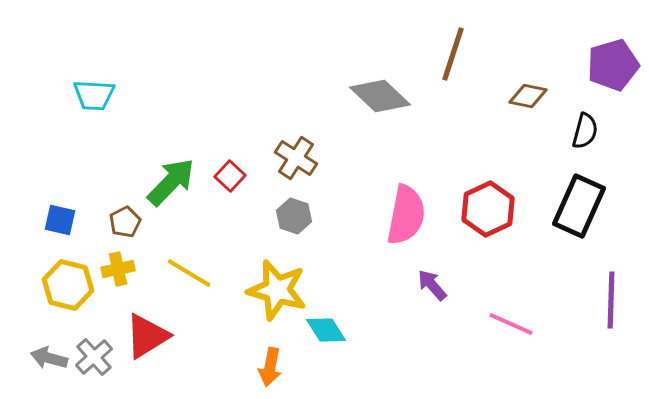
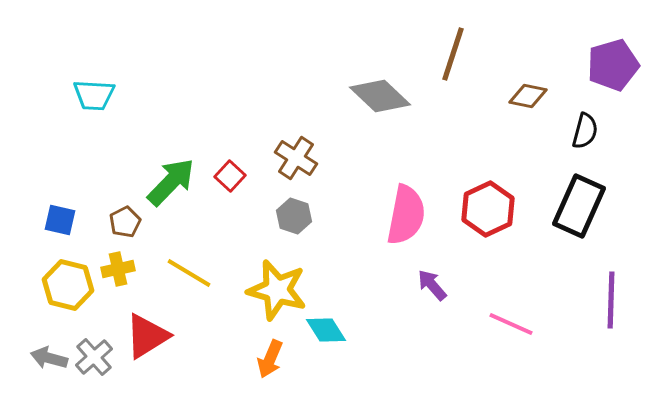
orange arrow: moved 8 px up; rotated 12 degrees clockwise
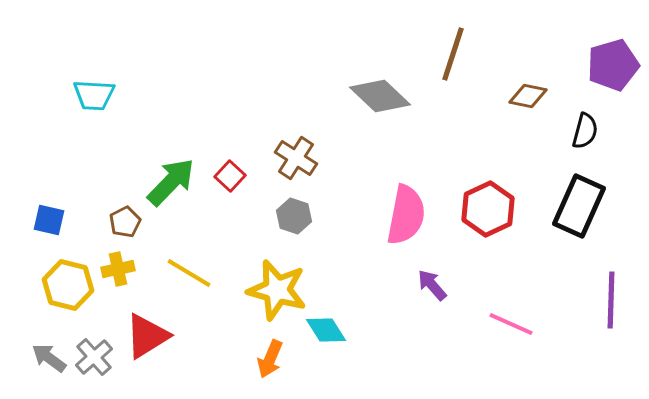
blue square: moved 11 px left
gray arrow: rotated 21 degrees clockwise
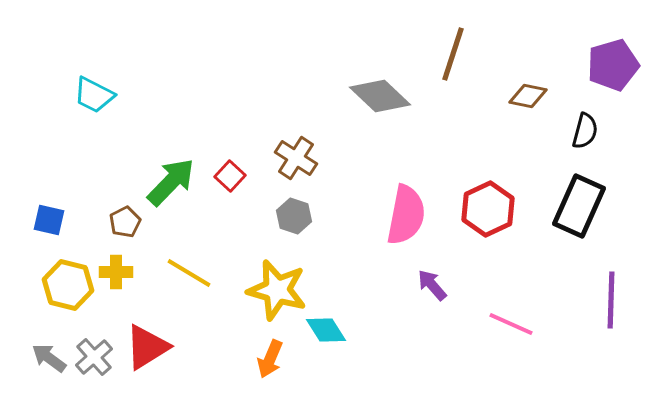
cyan trapezoid: rotated 24 degrees clockwise
yellow cross: moved 2 px left, 3 px down; rotated 12 degrees clockwise
red triangle: moved 11 px down
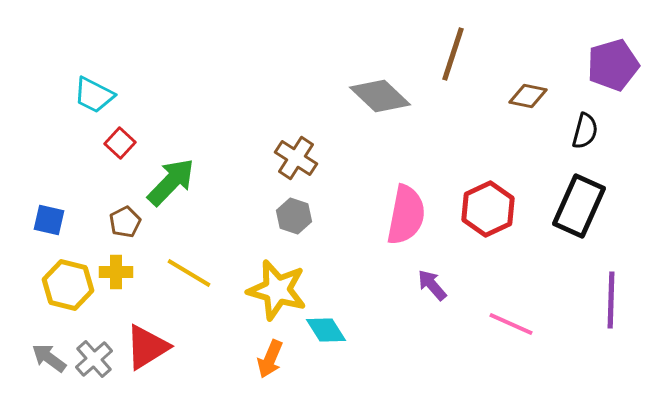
red square: moved 110 px left, 33 px up
gray cross: moved 2 px down
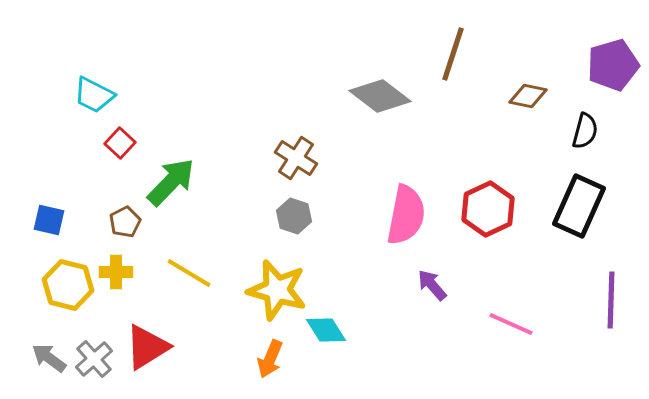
gray diamond: rotated 6 degrees counterclockwise
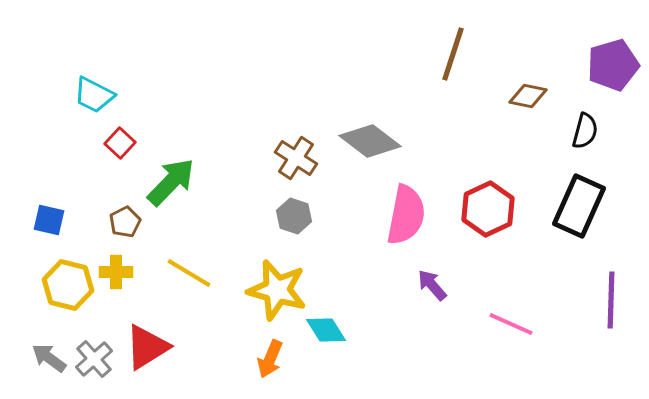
gray diamond: moved 10 px left, 45 px down
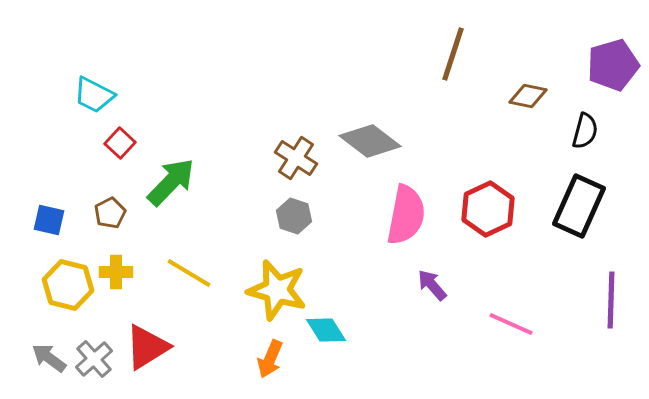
brown pentagon: moved 15 px left, 9 px up
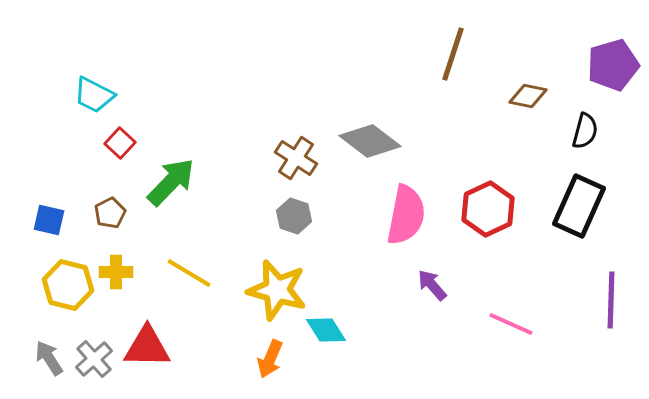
red triangle: rotated 33 degrees clockwise
gray arrow: rotated 21 degrees clockwise
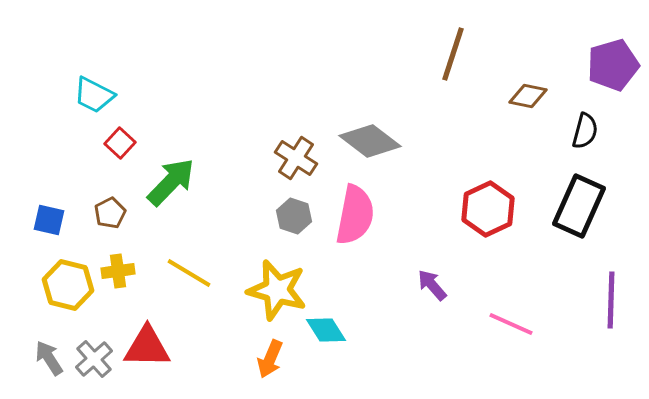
pink semicircle: moved 51 px left
yellow cross: moved 2 px right, 1 px up; rotated 8 degrees counterclockwise
